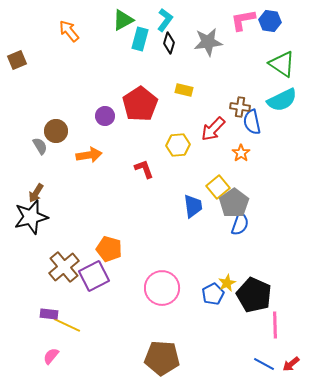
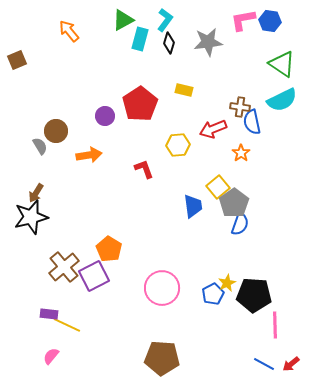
red arrow at (213, 129): rotated 24 degrees clockwise
orange pentagon at (109, 249): rotated 15 degrees clockwise
black pentagon at (254, 295): rotated 20 degrees counterclockwise
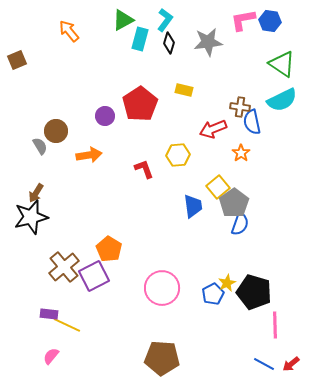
yellow hexagon at (178, 145): moved 10 px down
black pentagon at (254, 295): moved 3 px up; rotated 12 degrees clockwise
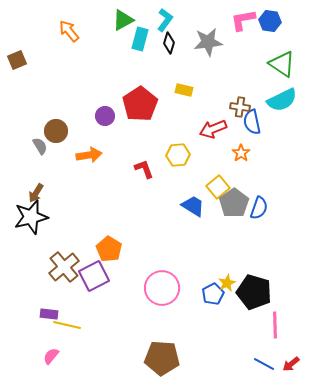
blue trapezoid at (193, 206): rotated 50 degrees counterclockwise
blue semicircle at (240, 224): moved 19 px right, 16 px up
yellow line at (67, 325): rotated 12 degrees counterclockwise
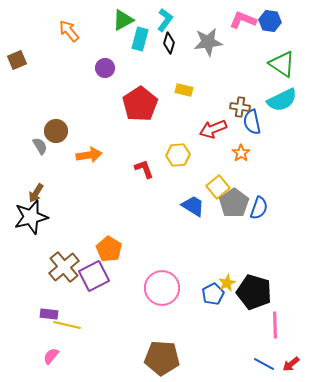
pink L-shape at (243, 20): rotated 32 degrees clockwise
purple circle at (105, 116): moved 48 px up
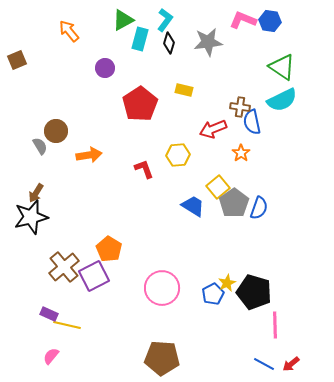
green triangle at (282, 64): moved 3 px down
purple rectangle at (49, 314): rotated 18 degrees clockwise
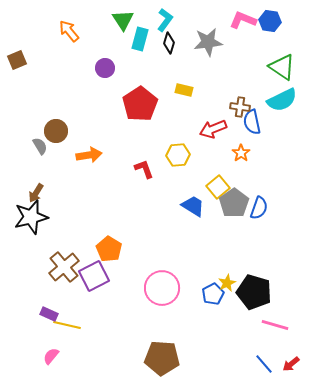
green triangle at (123, 20): rotated 35 degrees counterclockwise
pink line at (275, 325): rotated 72 degrees counterclockwise
blue line at (264, 364): rotated 20 degrees clockwise
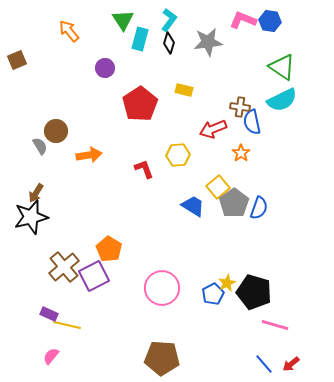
cyan L-shape at (165, 20): moved 4 px right
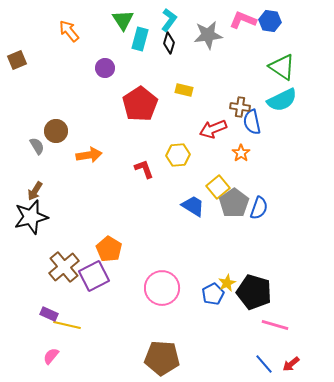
gray star at (208, 42): moved 7 px up
gray semicircle at (40, 146): moved 3 px left
brown arrow at (36, 193): moved 1 px left, 2 px up
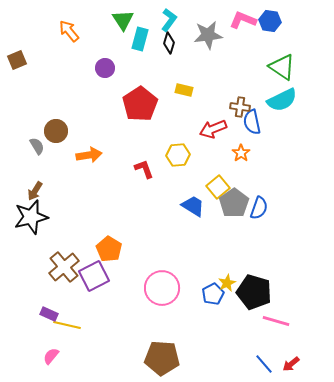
pink line at (275, 325): moved 1 px right, 4 px up
